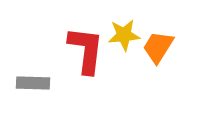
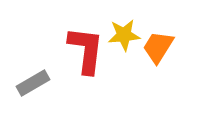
gray rectangle: rotated 32 degrees counterclockwise
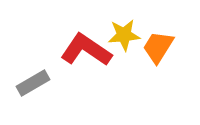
red L-shape: rotated 63 degrees counterclockwise
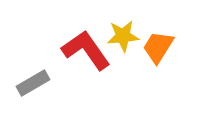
yellow star: moved 1 px left, 1 px down
red L-shape: rotated 21 degrees clockwise
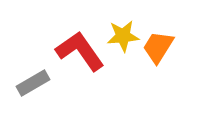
red L-shape: moved 6 px left, 1 px down
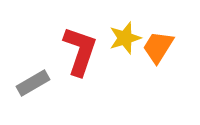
yellow star: moved 2 px right, 2 px down; rotated 12 degrees counterclockwise
red L-shape: rotated 54 degrees clockwise
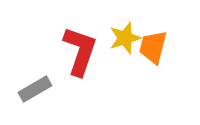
orange trapezoid: moved 5 px left; rotated 18 degrees counterclockwise
gray rectangle: moved 2 px right, 6 px down
